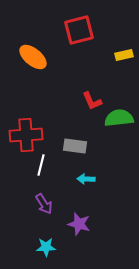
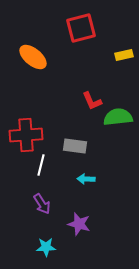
red square: moved 2 px right, 2 px up
green semicircle: moved 1 px left, 1 px up
purple arrow: moved 2 px left
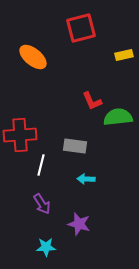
red cross: moved 6 px left
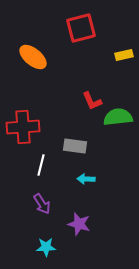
red cross: moved 3 px right, 8 px up
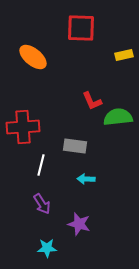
red square: rotated 16 degrees clockwise
cyan star: moved 1 px right, 1 px down
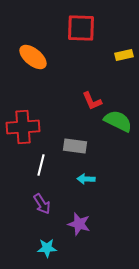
green semicircle: moved 4 px down; rotated 32 degrees clockwise
